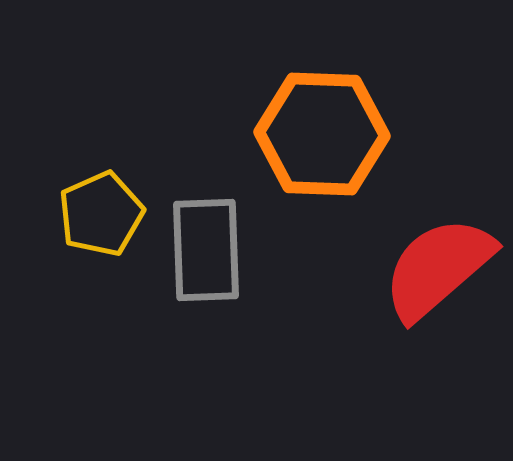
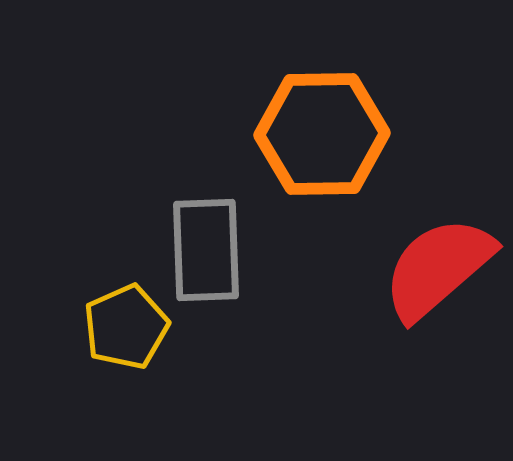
orange hexagon: rotated 3 degrees counterclockwise
yellow pentagon: moved 25 px right, 113 px down
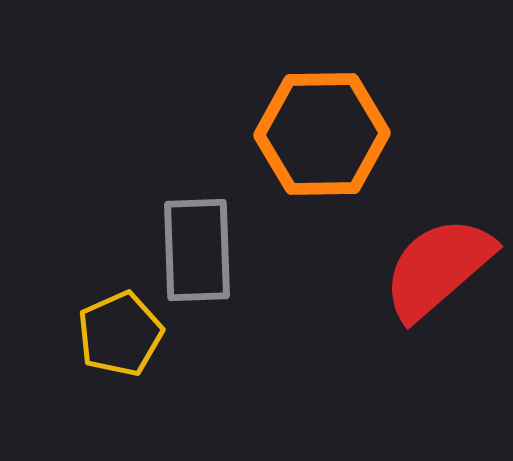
gray rectangle: moved 9 px left
yellow pentagon: moved 6 px left, 7 px down
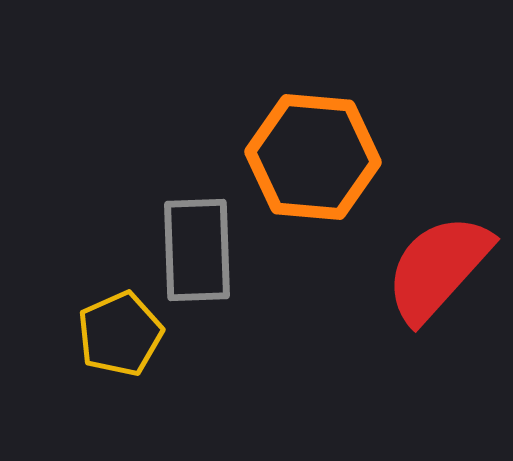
orange hexagon: moved 9 px left, 23 px down; rotated 6 degrees clockwise
red semicircle: rotated 7 degrees counterclockwise
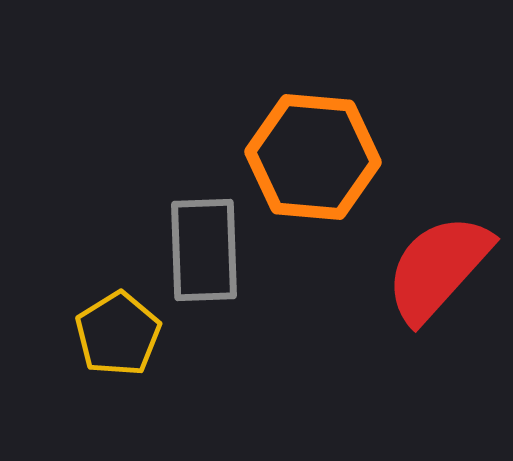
gray rectangle: moved 7 px right
yellow pentagon: moved 2 px left; rotated 8 degrees counterclockwise
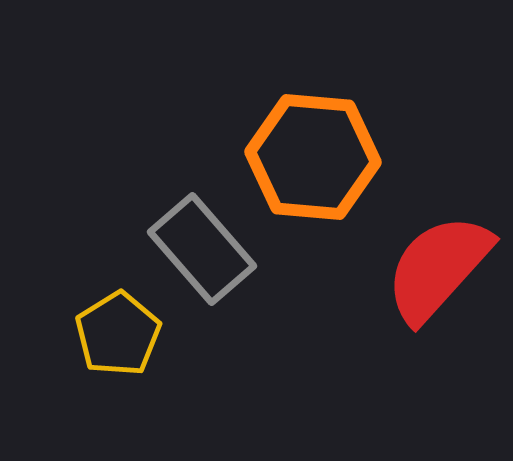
gray rectangle: moved 2 px left, 1 px up; rotated 39 degrees counterclockwise
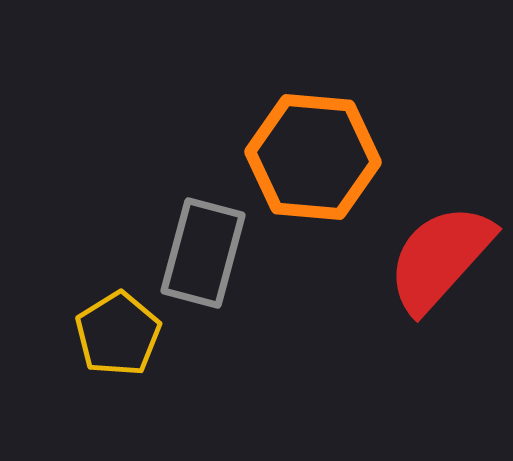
gray rectangle: moved 1 px right, 4 px down; rotated 56 degrees clockwise
red semicircle: moved 2 px right, 10 px up
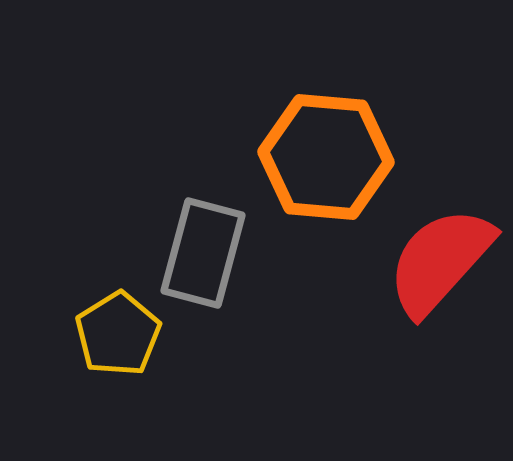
orange hexagon: moved 13 px right
red semicircle: moved 3 px down
